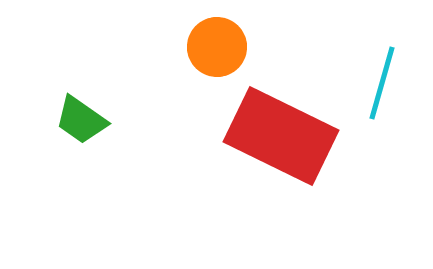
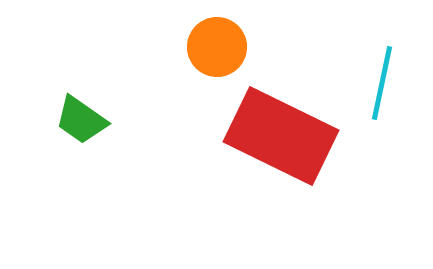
cyan line: rotated 4 degrees counterclockwise
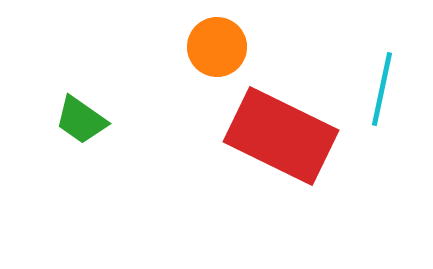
cyan line: moved 6 px down
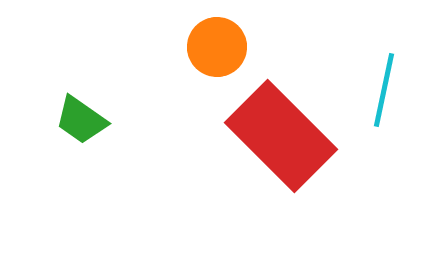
cyan line: moved 2 px right, 1 px down
red rectangle: rotated 19 degrees clockwise
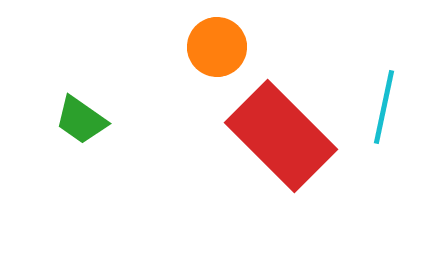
cyan line: moved 17 px down
